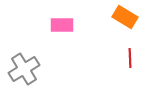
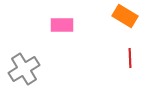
orange rectangle: moved 1 px up
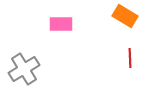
pink rectangle: moved 1 px left, 1 px up
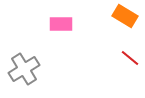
red line: rotated 48 degrees counterclockwise
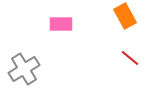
orange rectangle: rotated 30 degrees clockwise
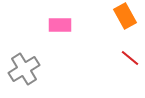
pink rectangle: moved 1 px left, 1 px down
